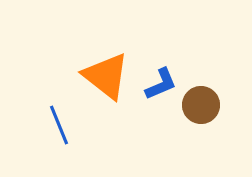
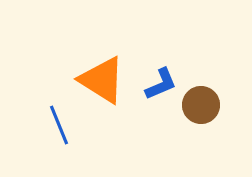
orange triangle: moved 4 px left, 4 px down; rotated 6 degrees counterclockwise
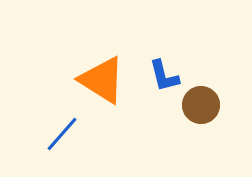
blue L-shape: moved 3 px right, 8 px up; rotated 99 degrees clockwise
blue line: moved 3 px right, 9 px down; rotated 63 degrees clockwise
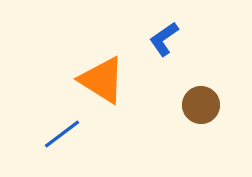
blue L-shape: moved 37 px up; rotated 69 degrees clockwise
blue line: rotated 12 degrees clockwise
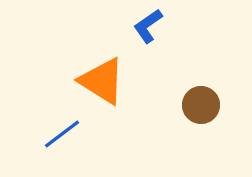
blue L-shape: moved 16 px left, 13 px up
orange triangle: moved 1 px down
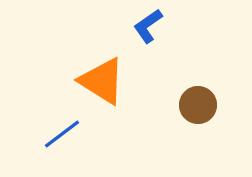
brown circle: moved 3 px left
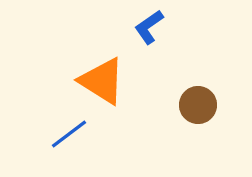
blue L-shape: moved 1 px right, 1 px down
blue line: moved 7 px right
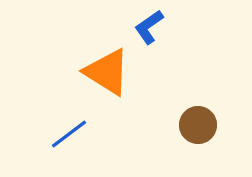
orange triangle: moved 5 px right, 9 px up
brown circle: moved 20 px down
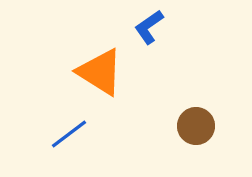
orange triangle: moved 7 px left
brown circle: moved 2 px left, 1 px down
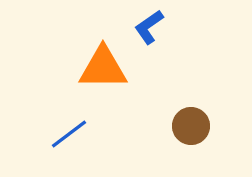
orange triangle: moved 3 px right, 4 px up; rotated 32 degrees counterclockwise
brown circle: moved 5 px left
